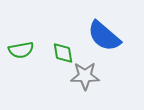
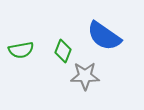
blue semicircle: rotated 6 degrees counterclockwise
green diamond: moved 2 px up; rotated 30 degrees clockwise
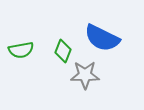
blue semicircle: moved 2 px left, 2 px down; rotated 9 degrees counterclockwise
gray star: moved 1 px up
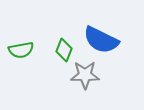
blue semicircle: moved 1 px left, 2 px down
green diamond: moved 1 px right, 1 px up
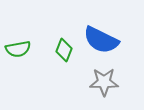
green semicircle: moved 3 px left, 1 px up
gray star: moved 19 px right, 7 px down
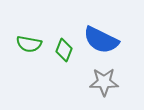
green semicircle: moved 11 px right, 5 px up; rotated 20 degrees clockwise
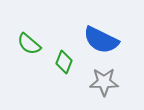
green semicircle: rotated 30 degrees clockwise
green diamond: moved 12 px down
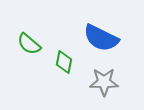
blue semicircle: moved 2 px up
green diamond: rotated 10 degrees counterclockwise
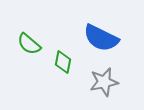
green diamond: moved 1 px left
gray star: rotated 12 degrees counterclockwise
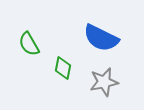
green semicircle: rotated 20 degrees clockwise
green diamond: moved 6 px down
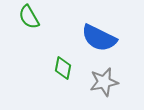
blue semicircle: moved 2 px left
green semicircle: moved 27 px up
